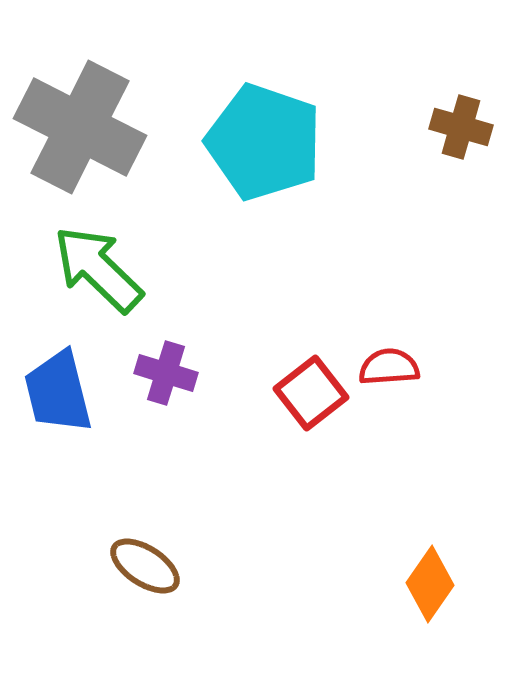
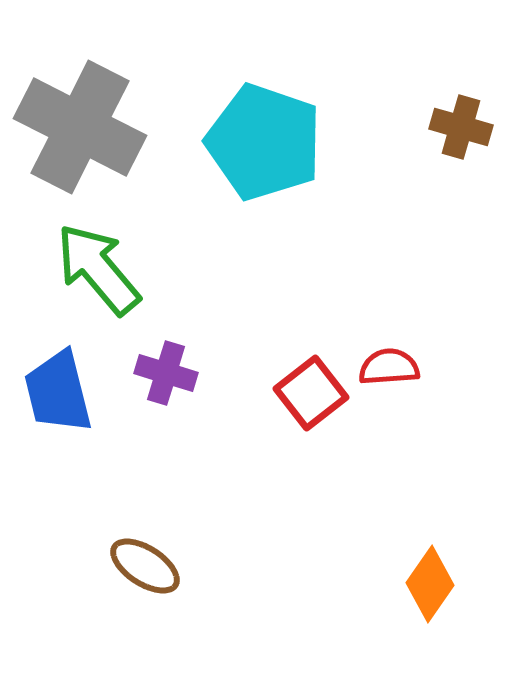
green arrow: rotated 6 degrees clockwise
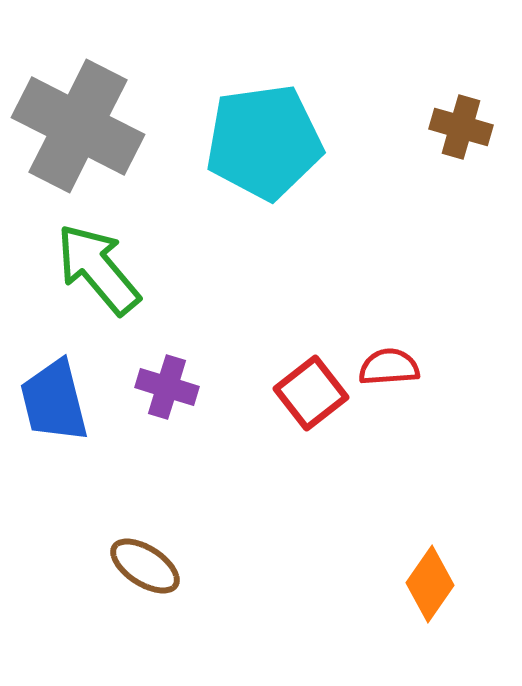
gray cross: moved 2 px left, 1 px up
cyan pentagon: rotated 27 degrees counterclockwise
purple cross: moved 1 px right, 14 px down
blue trapezoid: moved 4 px left, 9 px down
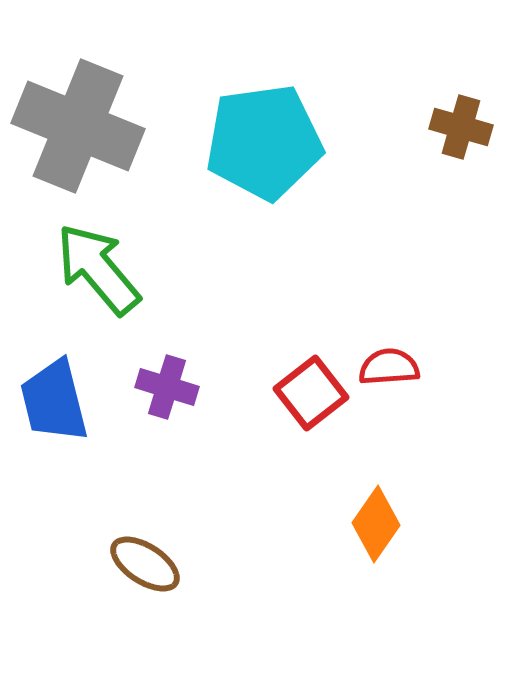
gray cross: rotated 5 degrees counterclockwise
brown ellipse: moved 2 px up
orange diamond: moved 54 px left, 60 px up
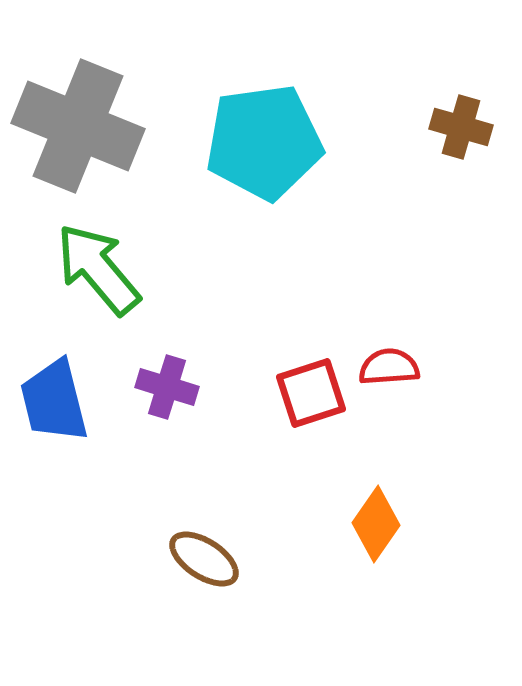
red square: rotated 20 degrees clockwise
brown ellipse: moved 59 px right, 5 px up
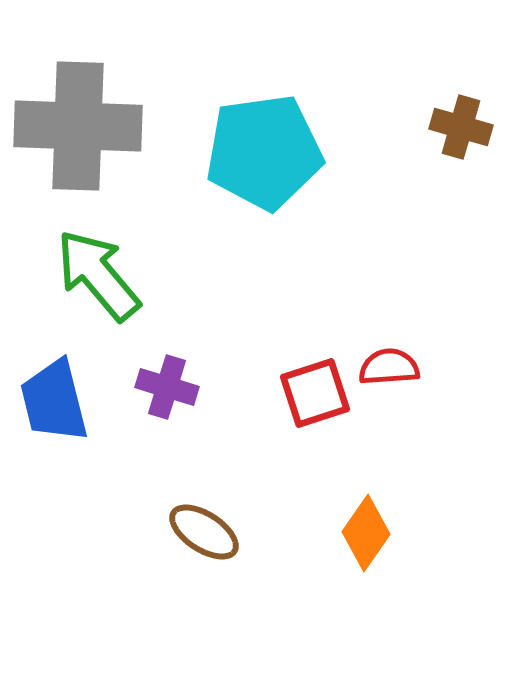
gray cross: rotated 20 degrees counterclockwise
cyan pentagon: moved 10 px down
green arrow: moved 6 px down
red square: moved 4 px right
orange diamond: moved 10 px left, 9 px down
brown ellipse: moved 27 px up
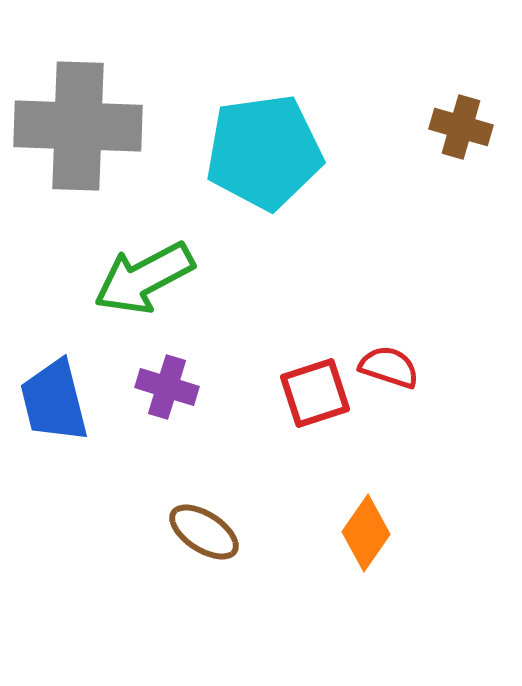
green arrow: moved 46 px right, 3 px down; rotated 78 degrees counterclockwise
red semicircle: rotated 22 degrees clockwise
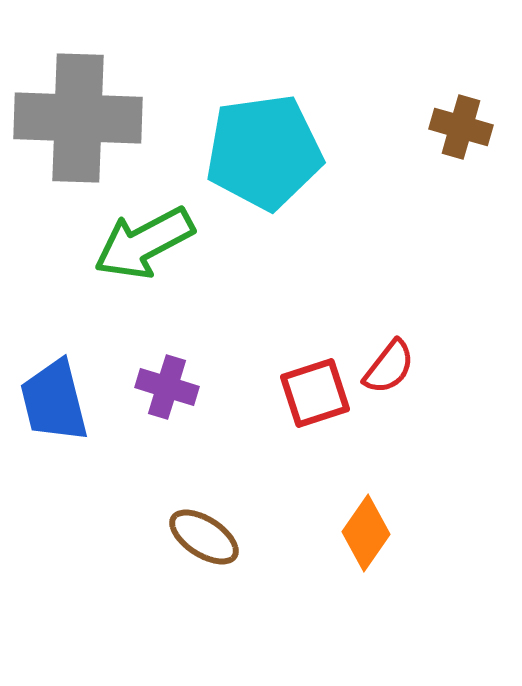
gray cross: moved 8 px up
green arrow: moved 35 px up
red semicircle: rotated 110 degrees clockwise
brown ellipse: moved 5 px down
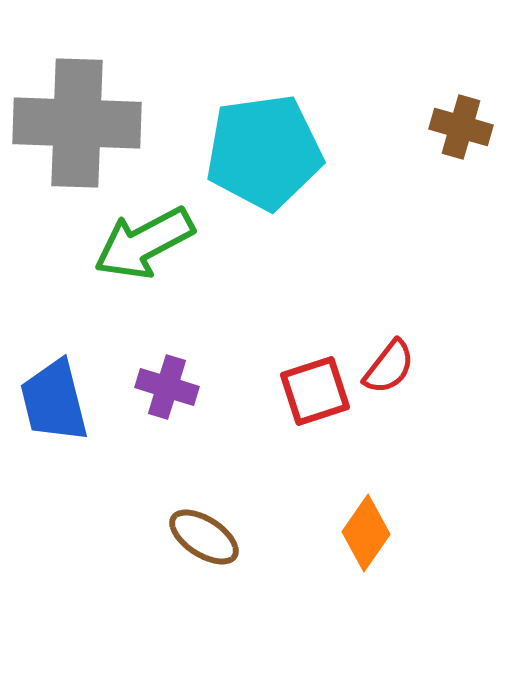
gray cross: moved 1 px left, 5 px down
red square: moved 2 px up
